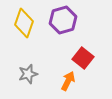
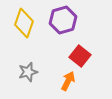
red square: moved 3 px left, 2 px up
gray star: moved 2 px up
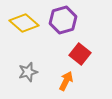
yellow diamond: rotated 68 degrees counterclockwise
red square: moved 2 px up
orange arrow: moved 2 px left
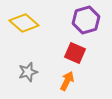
purple hexagon: moved 23 px right
red square: moved 5 px left, 1 px up; rotated 15 degrees counterclockwise
orange arrow: moved 1 px right
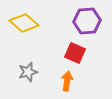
purple hexagon: moved 1 px right, 1 px down; rotated 12 degrees clockwise
orange arrow: rotated 18 degrees counterclockwise
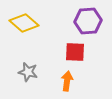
purple hexagon: moved 1 px right
red square: moved 1 px up; rotated 20 degrees counterclockwise
gray star: rotated 30 degrees clockwise
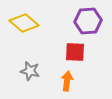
gray star: moved 2 px right, 1 px up
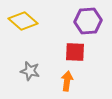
yellow diamond: moved 1 px left, 2 px up
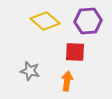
yellow diamond: moved 22 px right
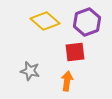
purple hexagon: moved 1 px left, 1 px down; rotated 16 degrees counterclockwise
red square: rotated 10 degrees counterclockwise
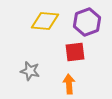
yellow diamond: rotated 36 degrees counterclockwise
orange arrow: moved 2 px right, 3 px down; rotated 12 degrees counterclockwise
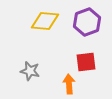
red square: moved 11 px right, 10 px down
